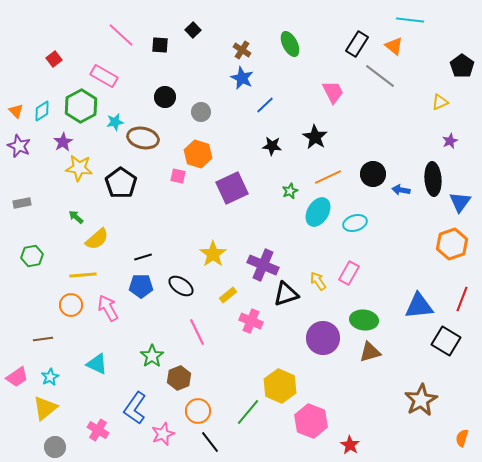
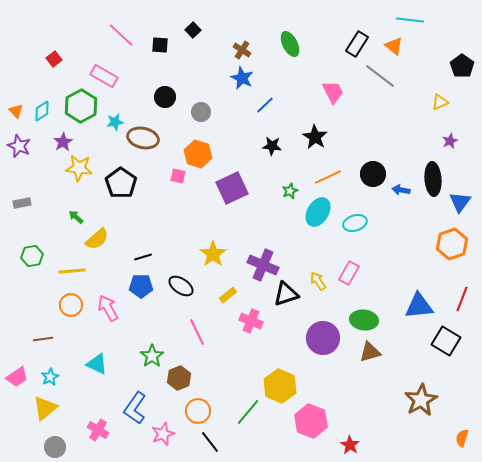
yellow line at (83, 275): moved 11 px left, 4 px up
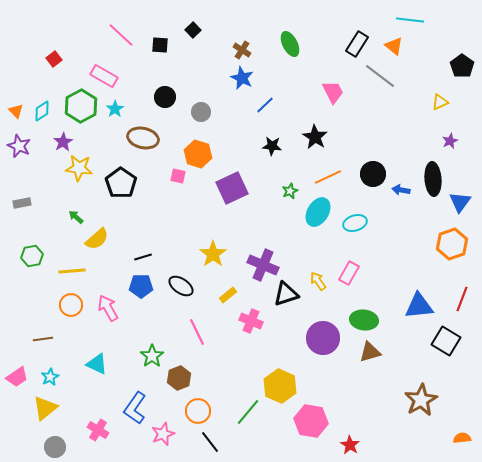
cyan star at (115, 122): moved 13 px up; rotated 24 degrees counterclockwise
pink hexagon at (311, 421): rotated 12 degrees counterclockwise
orange semicircle at (462, 438): rotated 66 degrees clockwise
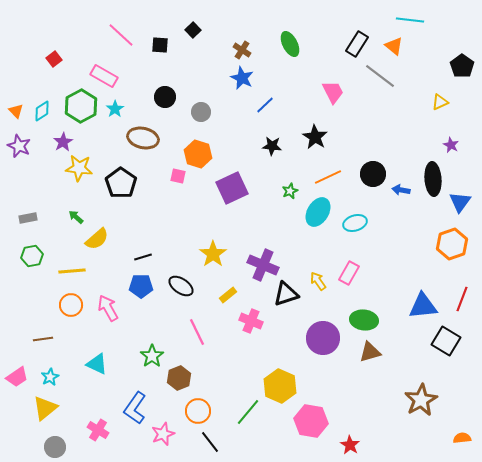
purple star at (450, 141): moved 1 px right, 4 px down; rotated 21 degrees counterclockwise
gray rectangle at (22, 203): moved 6 px right, 15 px down
blue triangle at (419, 306): moved 4 px right
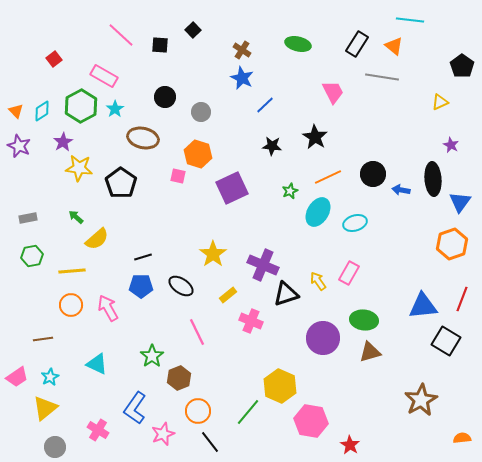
green ellipse at (290, 44): moved 8 px right; rotated 50 degrees counterclockwise
gray line at (380, 76): moved 2 px right, 1 px down; rotated 28 degrees counterclockwise
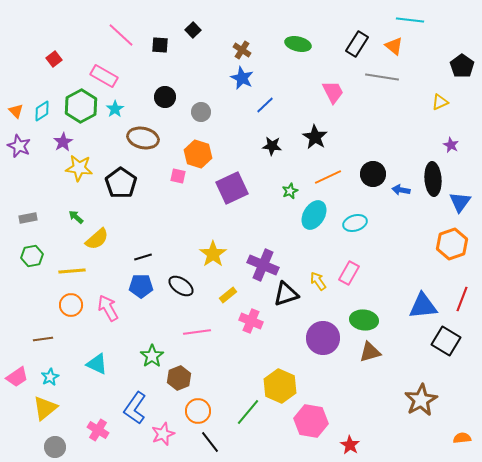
cyan ellipse at (318, 212): moved 4 px left, 3 px down
pink line at (197, 332): rotated 72 degrees counterclockwise
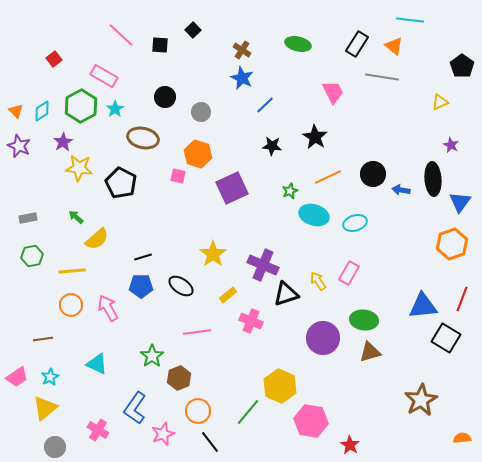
black pentagon at (121, 183): rotated 8 degrees counterclockwise
cyan ellipse at (314, 215): rotated 76 degrees clockwise
black square at (446, 341): moved 3 px up
